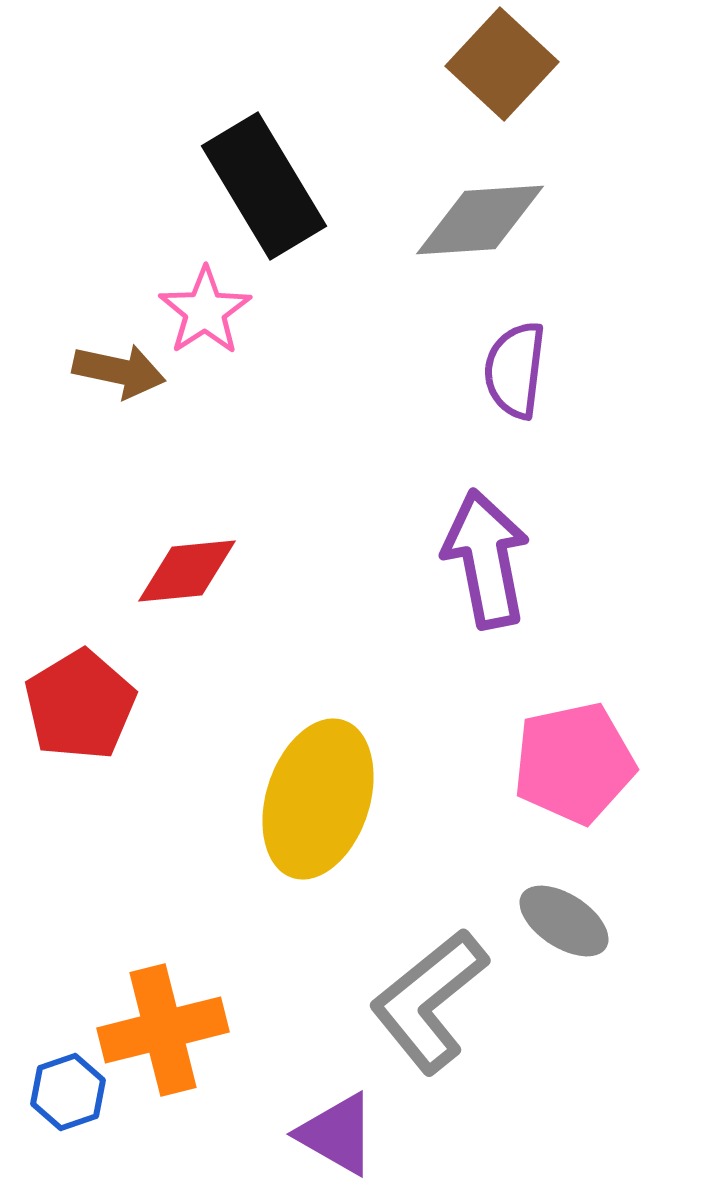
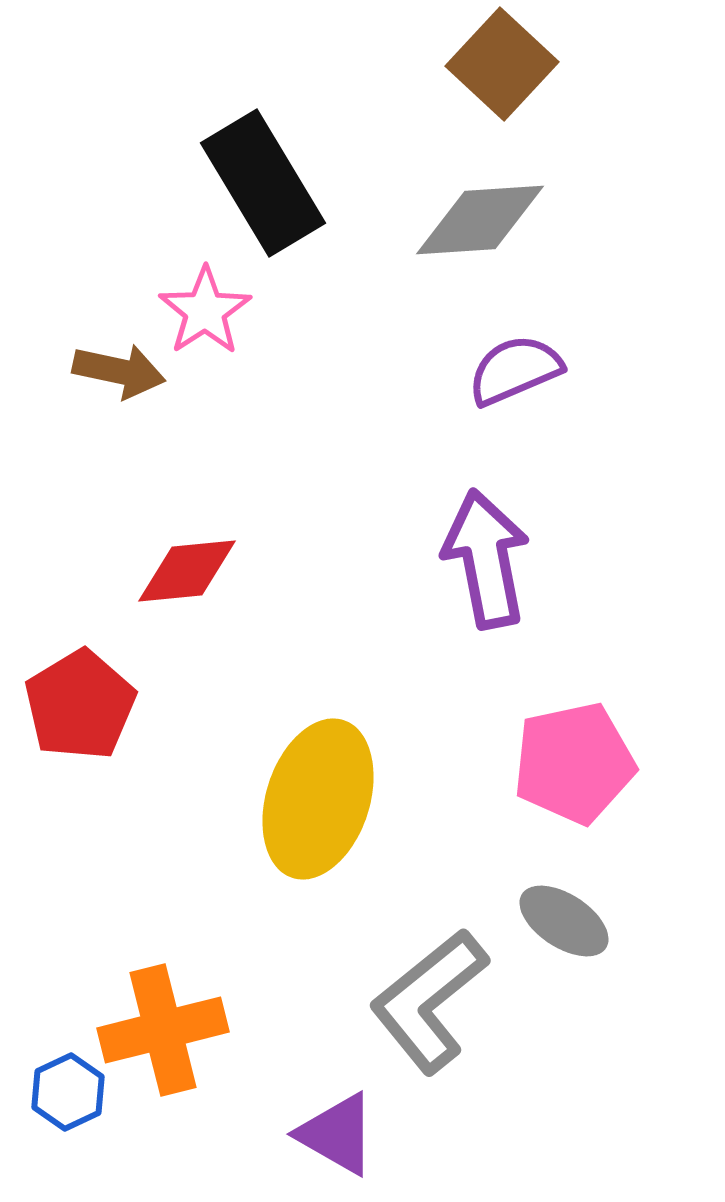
black rectangle: moved 1 px left, 3 px up
purple semicircle: rotated 60 degrees clockwise
blue hexagon: rotated 6 degrees counterclockwise
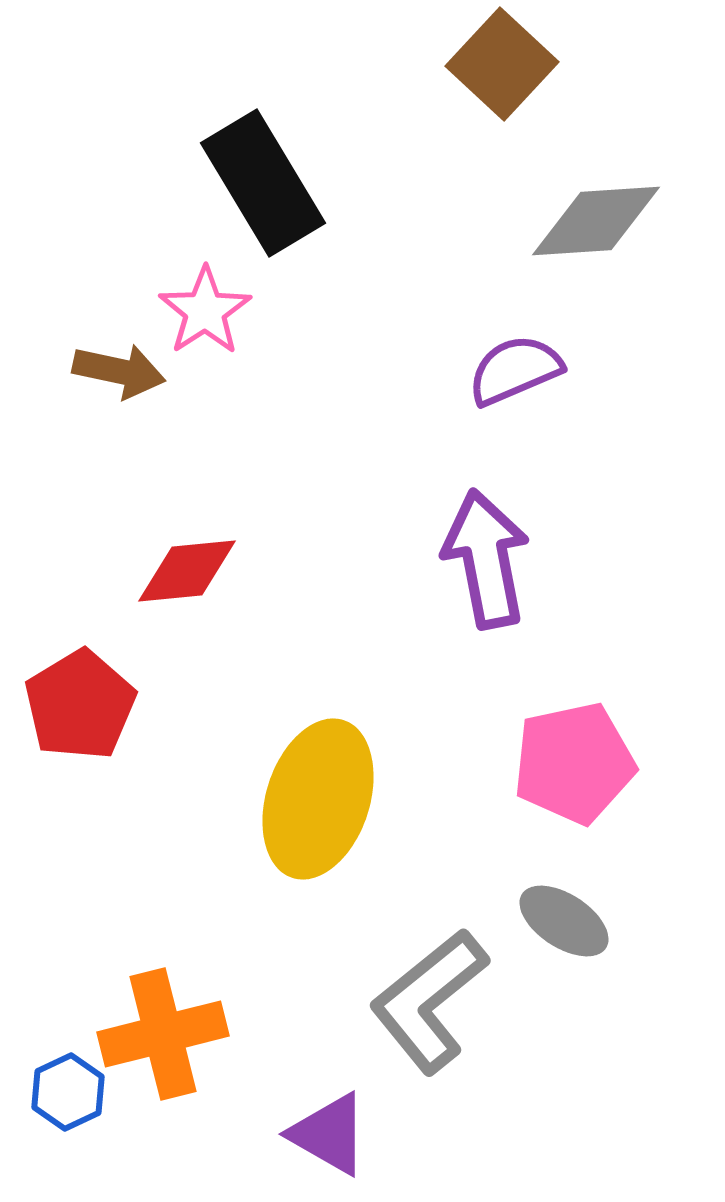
gray diamond: moved 116 px right, 1 px down
orange cross: moved 4 px down
purple triangle: moved 8 px left
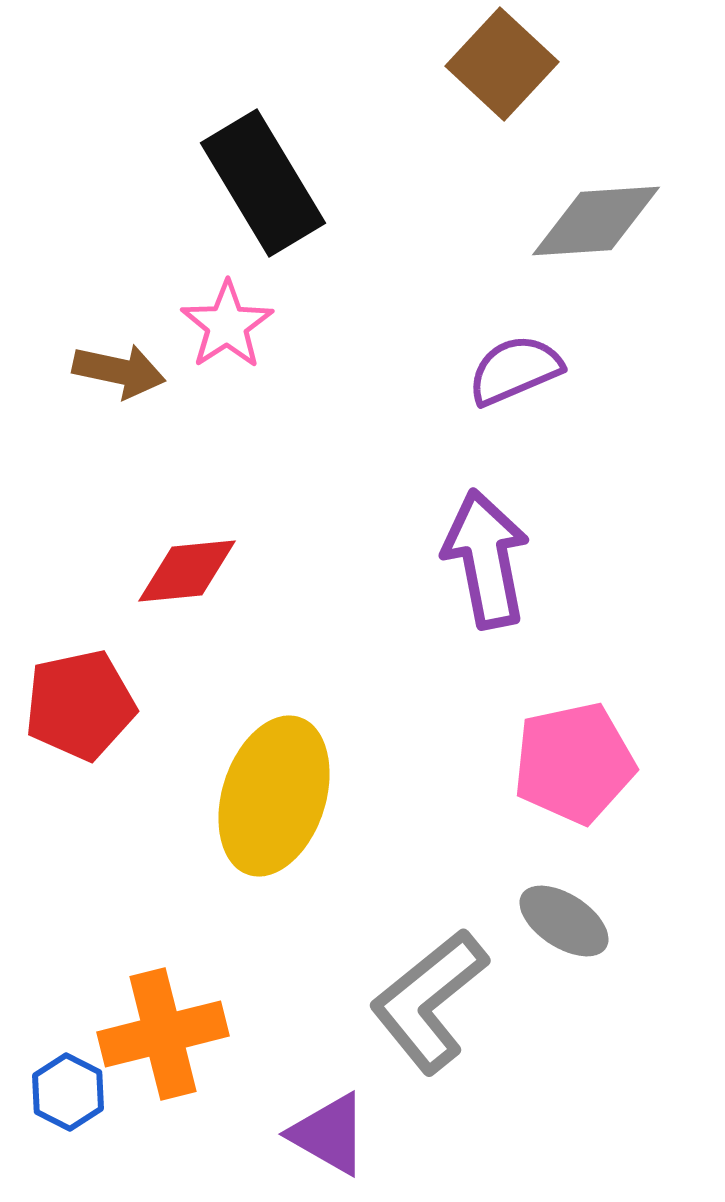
pink star: moved 22 px right, 14 px down
red pentagon: rotated 19 degrees clockwise
yellow ellipse: moved 44 px left, 3 px up
blue hexagon: rotated 8 degrees counterclockwise
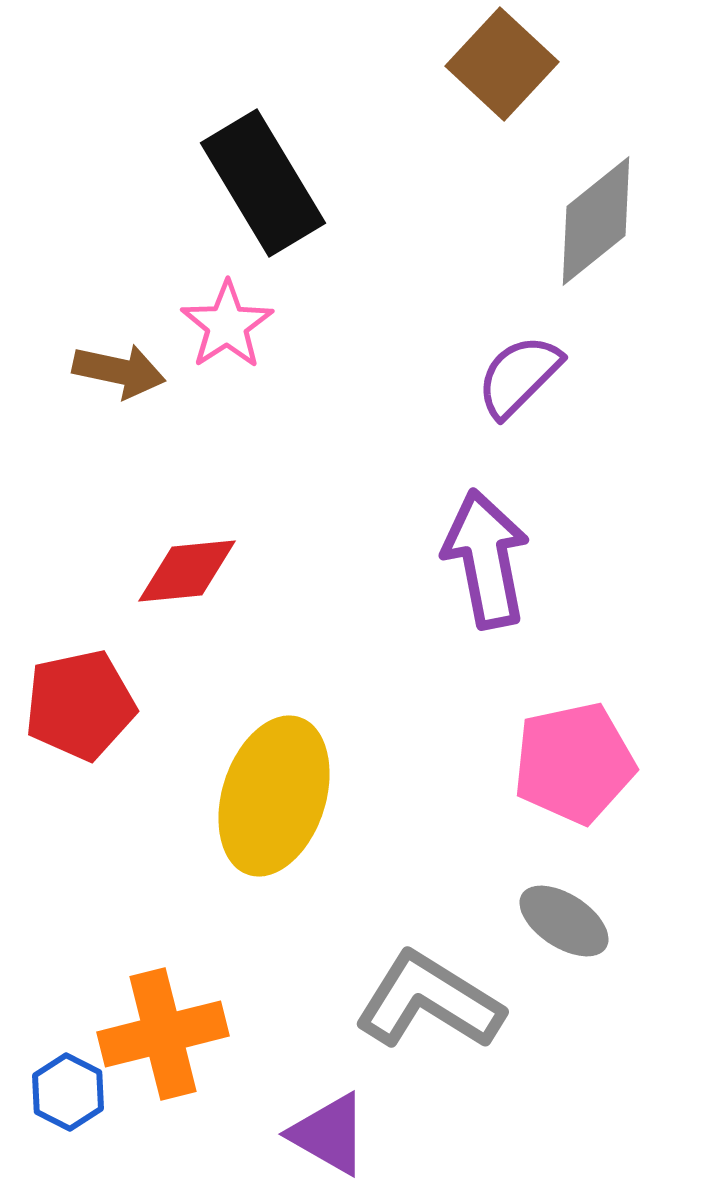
gray diamond: rotated 35 degrees counterclockwise
purple semicircle: moved 4 px right, 6 px down; rotated 22 degrees counterclockwise
gray L-shape: rotated 71 degrees clockwise
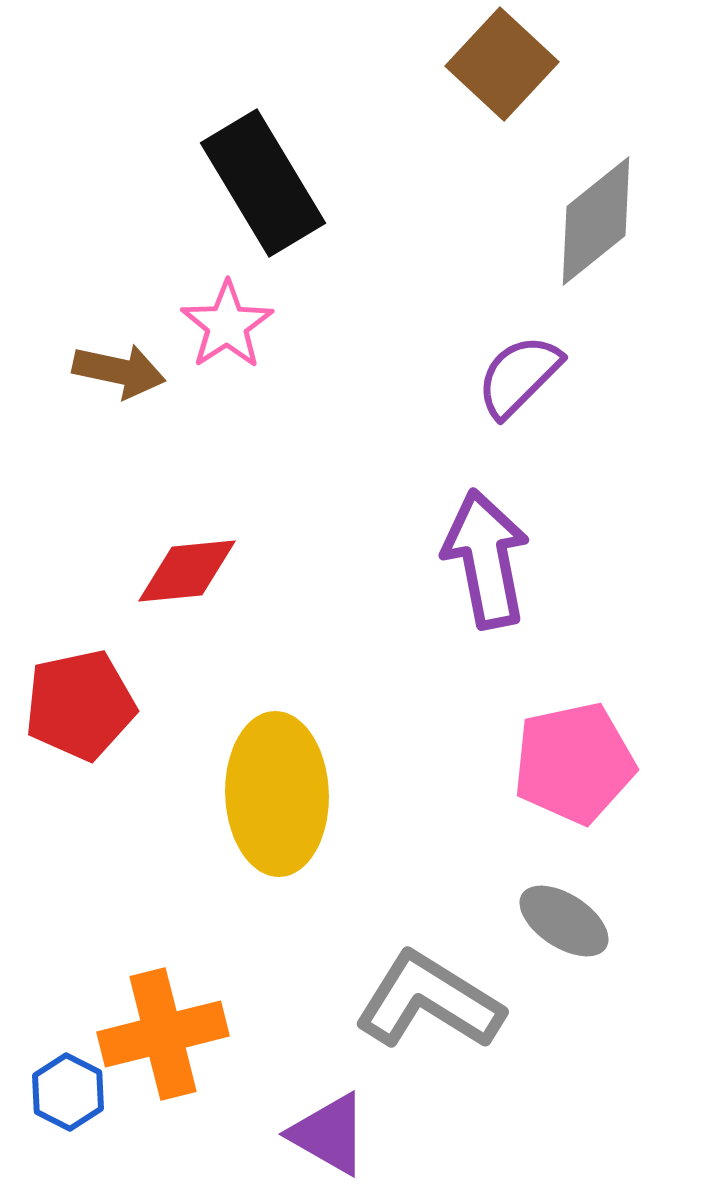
yellow ellipse: moved 3 px right, 2 px up; rotated 20 degrees counterclockwise
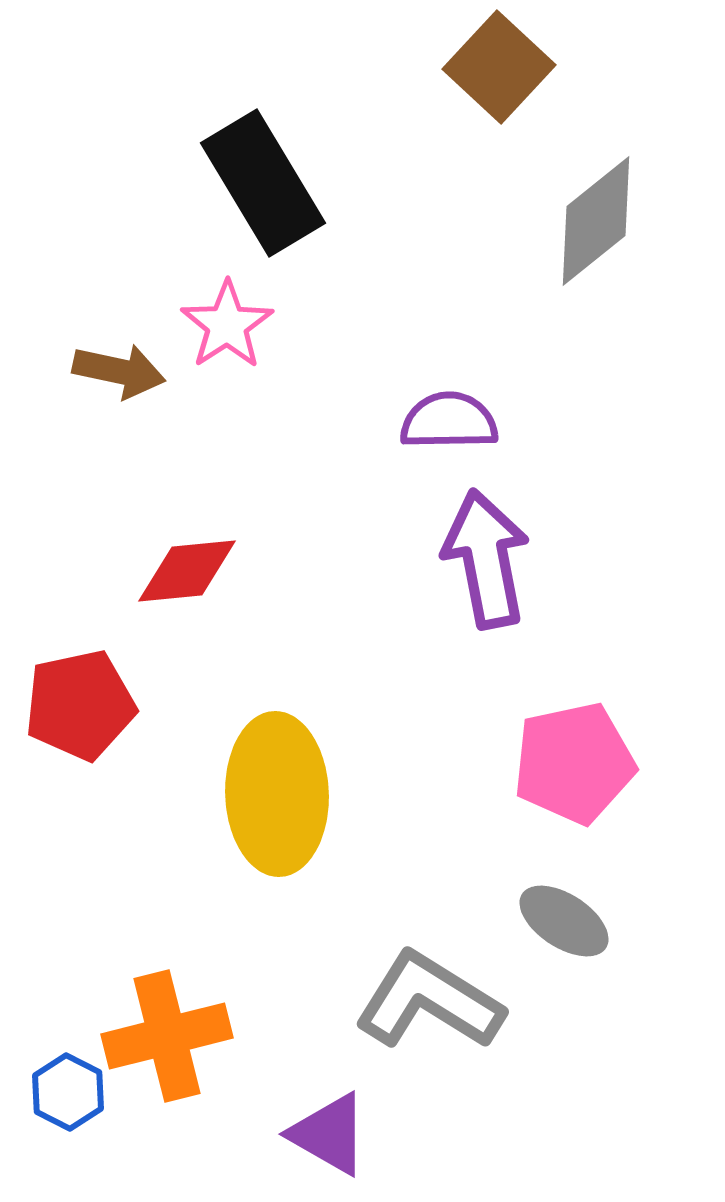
brown square: moved 3 px left, 3 px down
purple semicircle: moved 70 px left, 45 px down; rotated 44 degrees clockwise
orange cross: moved 4 px right, 2 px down
